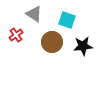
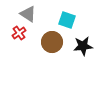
gray triangle: moved 6 px left
red cross: moved 3 px right, 2 px up
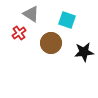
gray triangle: moved 3 px right
brown circle: moved 1 px left, 1 px down
black star: moved 1 px right, 6 px down
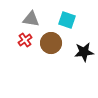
gray triangle: moved 5 px down; rotated 24 degrees counterclockwise
red cross: moved 6 px right, 7 px down
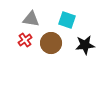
black star: moved 1 px right, 7 px up
